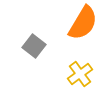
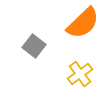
orange semicircle: rotated 15 degrees clockwise
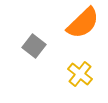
yellow cross: rotated 15 degrees counterclockwise
